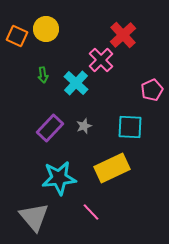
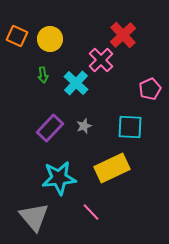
yellow circle: moved 4 px right, 10 px down
pink pentagon: moved 2 px left, 1 px up
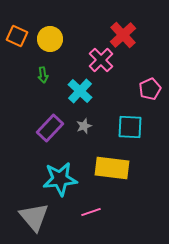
cyan cross: moved 4 px right, 8 px down
yellow rectangle: rotated 32 degrees clockwise
cyan star: moved 1 px right, 1 px down
pink line: rotated 66 degrees counterclockwise
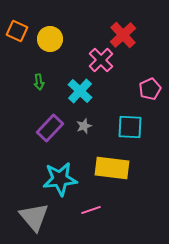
orange square: moved 5 px up
green arrow: moved 4 px left, 7 px down
pink line: moved 2 px up
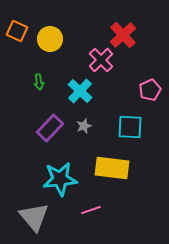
pink pentagon: moved 1 px down
